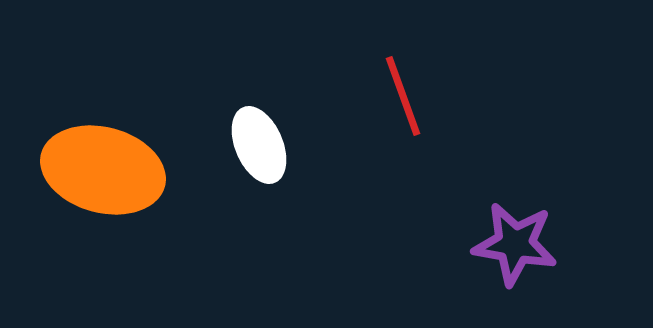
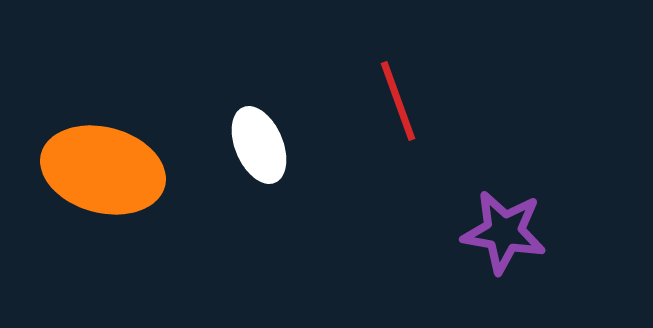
red line: moved 5 px left, 5 px down
purple star: moved 11 px left, 12 px up
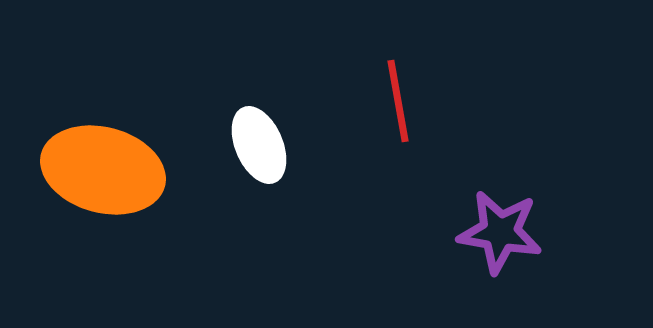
red line: rotated 10 degrees clockwise
purple star: moved 4 px left
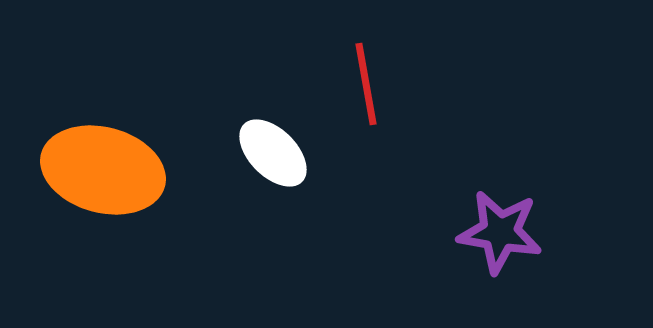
red line: moved 32 px left, 17 px up
white ellipse: moved 14 px right, 8 px down; rotated 22 degrees counterclockwise
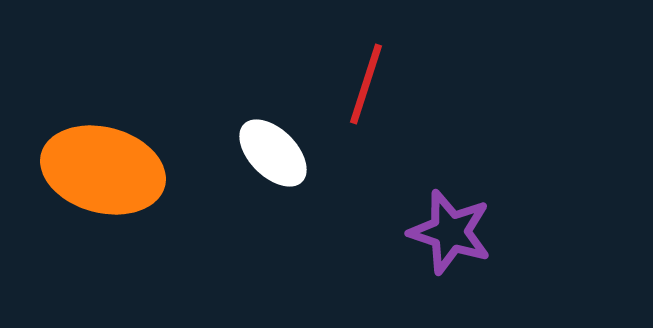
red line: rotated 28 degrees clockwise
purple star: moved 50 px left; rotated 8 degrees clockwise
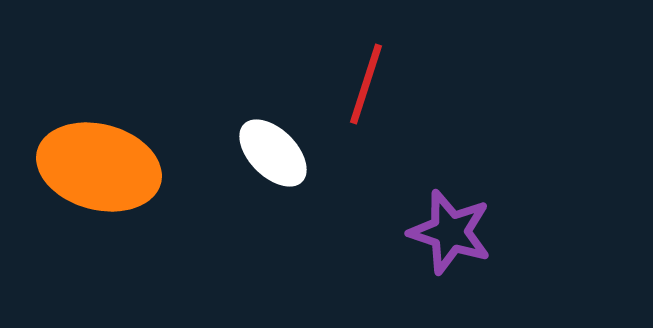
orange ellipse: moved 4 px left, 3 px up
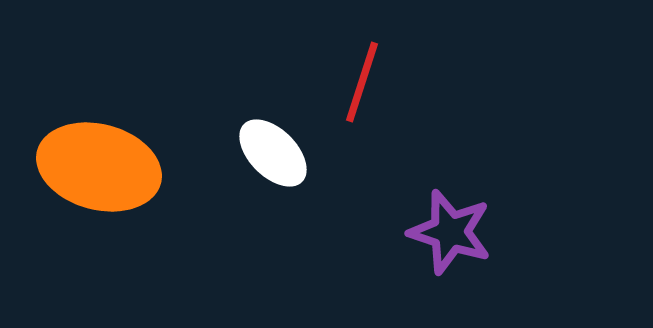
red line: moved 4 px left, 2 px up
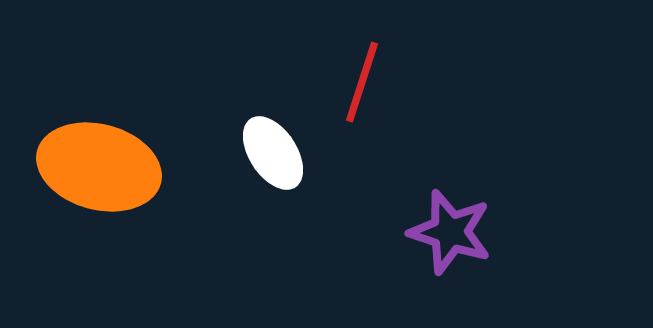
white ellipse: rotated 12 degrees clockwise
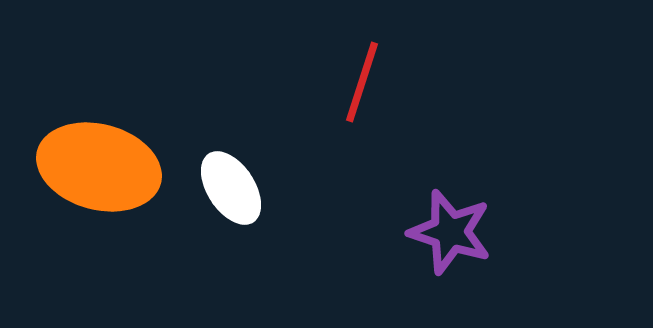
white ellipse: moved 42 px left, 35 px down
